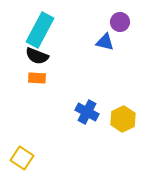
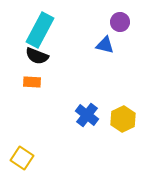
blue triangle: moved 3 px down
orange rectangle: moved 5 px left, 4 px down
blue cross: moved 3 px down; rotated 10 degrees clockwise
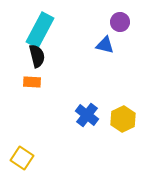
black semicircle: rotated 125 degrees counterclockwise
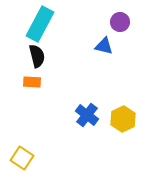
cyan rectangle: moved 6 px up
blue triangle: moved 1 px left, 1 px down
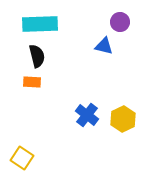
cyan rectangle: rotated 60 degrees clockwise
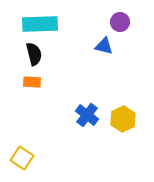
black semicircle: moved 3 px left, 2 px up
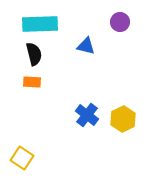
blue triangle: moved 18 px left
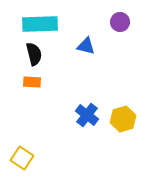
yellow hexagon: rotated 10 degrees clockwise
